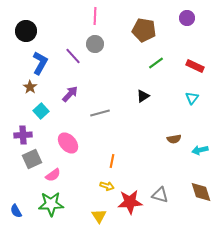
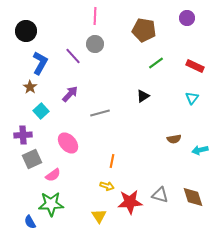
brown diamond: moved 8 px left, 5 px down
blue semicircle: moved 14 px right, 11 px down
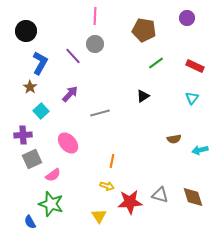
green star: rotated 20 degrees clockwise
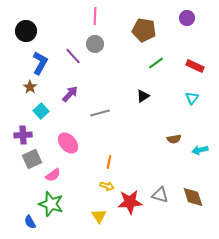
orange line: moved 3 px left, 1 px down
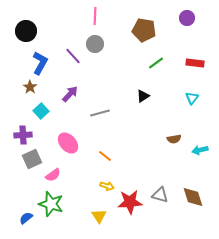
red rectangle: moved 3 px up; rotated 18 degrees counterclockwise
orange line: moved 4 px left, 6 px up; rotated 64 degrees counterclockwise
blue semicircle: moved 4 px left, 4 px up; rotated 80 degrees clockwise
